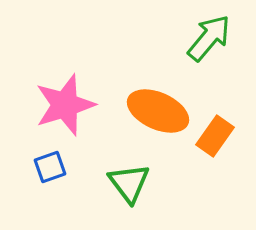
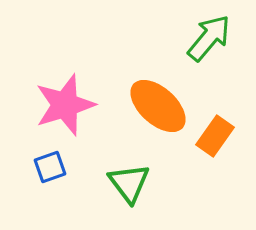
orange ellipse: moved 5 px up; rotated 18 degrees clockwise
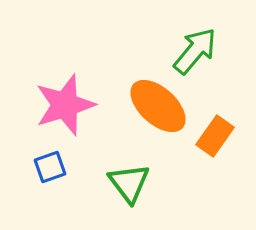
green arrow: moved 14 px left, 13 px down
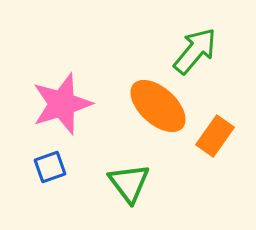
pink star: moved 3 px left, 1 px up
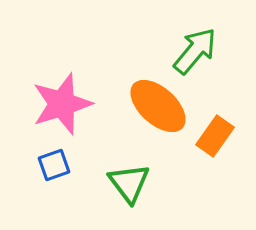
blue square: moved 4 px right, 2 px up
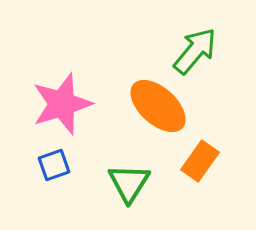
orange rectangle: moved 15 px left, 25 px down
green triangle: rotated 9 degrees clockwise
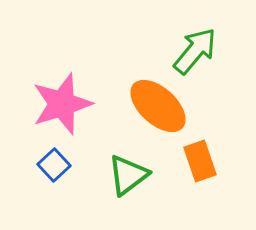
orange rectangle: rotated 54 degrees counterclockwise
blue square: rotated 24 degrees counterclockwise
green triangle: moved 1 px left, 8 px up; rotated 21 degrees clockwise
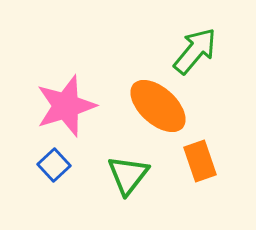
pink star: moved 4 px right, 2 px down
green triangle: rotated 15 degrees counterclockwise
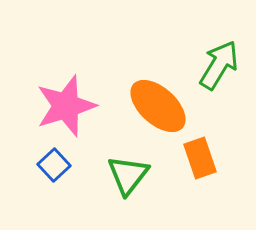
green arrow: moved 24 px right, 14 px down; rotated 9 degrees counterclockwise
orange rectangle: moved 3 px up
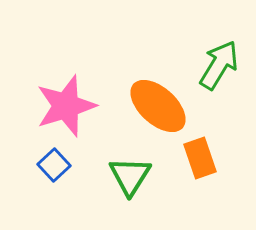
green triangle: moved 2 px right, 1 px down; rotated 6 degrees counterclockwise
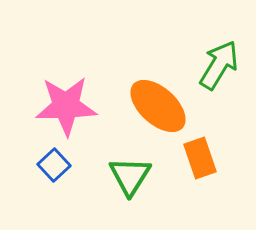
pink star: rotated 16 degrees clockwise
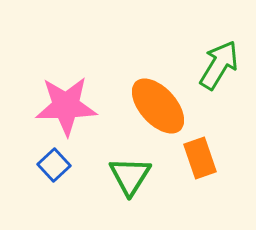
orange ellipse: rotated 6 degrees clockwise
